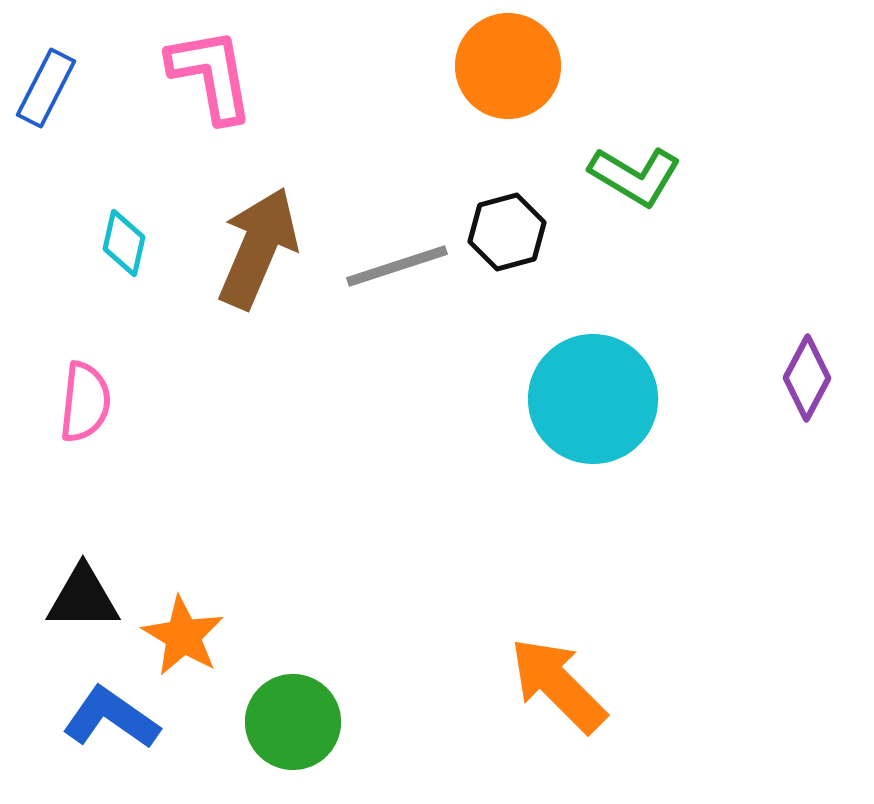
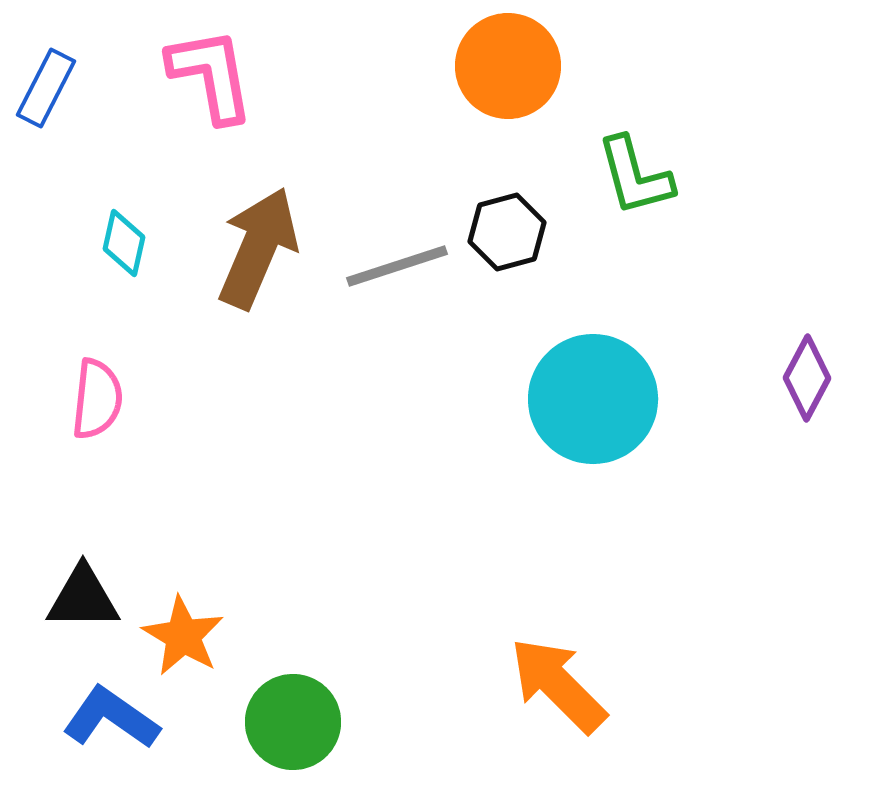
green L-shape: rotated 44 degrees clockwise
pink semicircle: moved 12 px right, 3 px up
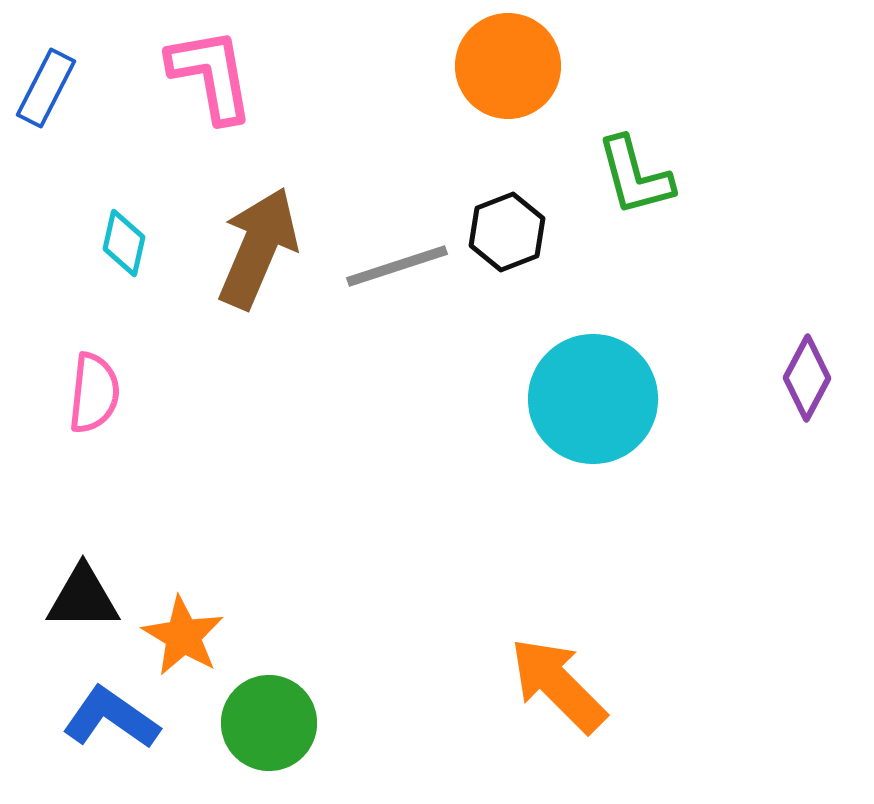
black hexagon: rotated 6 degrees counterclockwise
pink semicircle: moved 3 px left, 6 px up
green circle: moved 24 px left, 1 px down
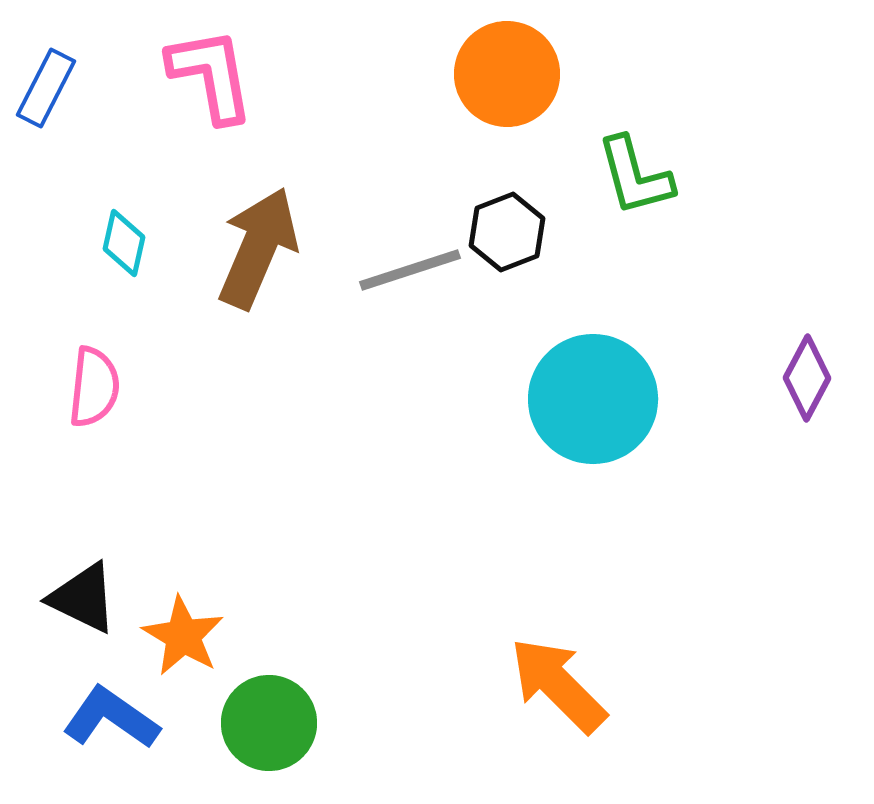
orange circle: moved 1 px left, 8 px down
gray line: moved 13 px right, 4 px down
pink semicircle: moved 6 px up
black triangle: rotated 26 degrees clockwise
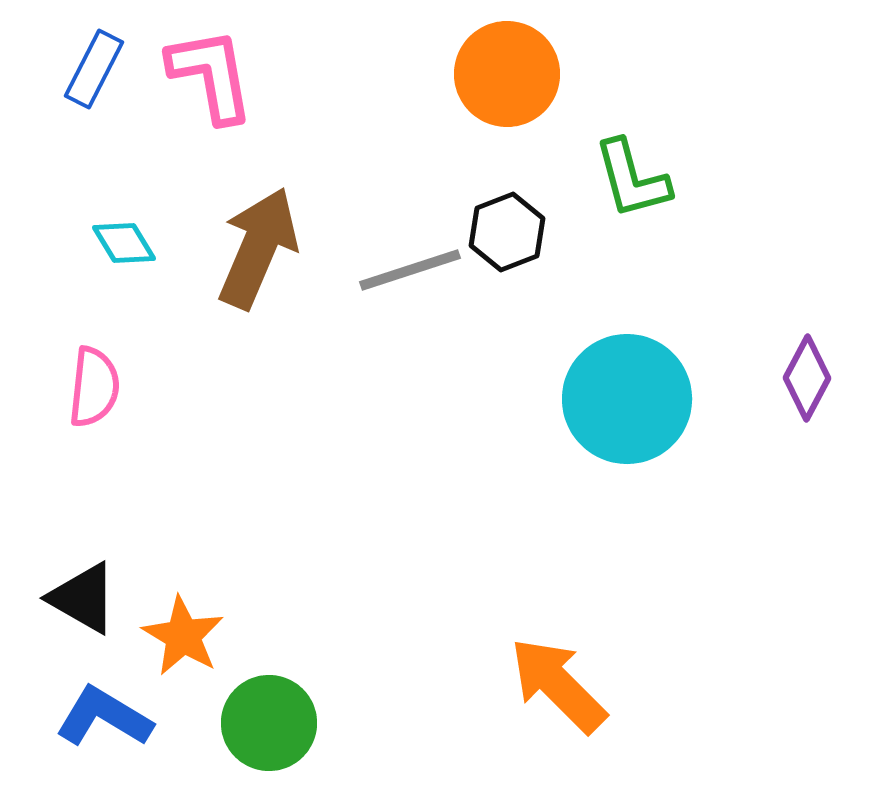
blue rectangle: moved 48 px right, 19 px up
green L-shape: moved 3 px left, 3 px down
cyan diamond: rotated 44 degrees counterclockwise
cyan circle: moved 34 px right
black triangle: rotated 4 degrees clockwise
blue L-shape: moved 7 px left, 1 px up; rotated 4 degrees counterclockwise
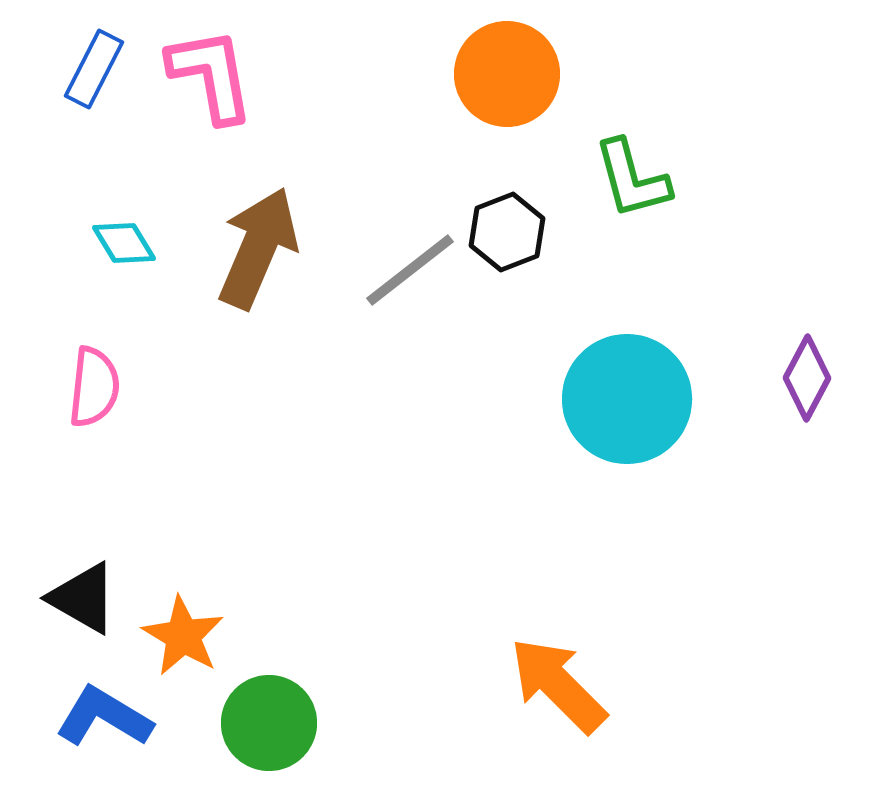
gray line: rotated 20 degrees counterclockwise
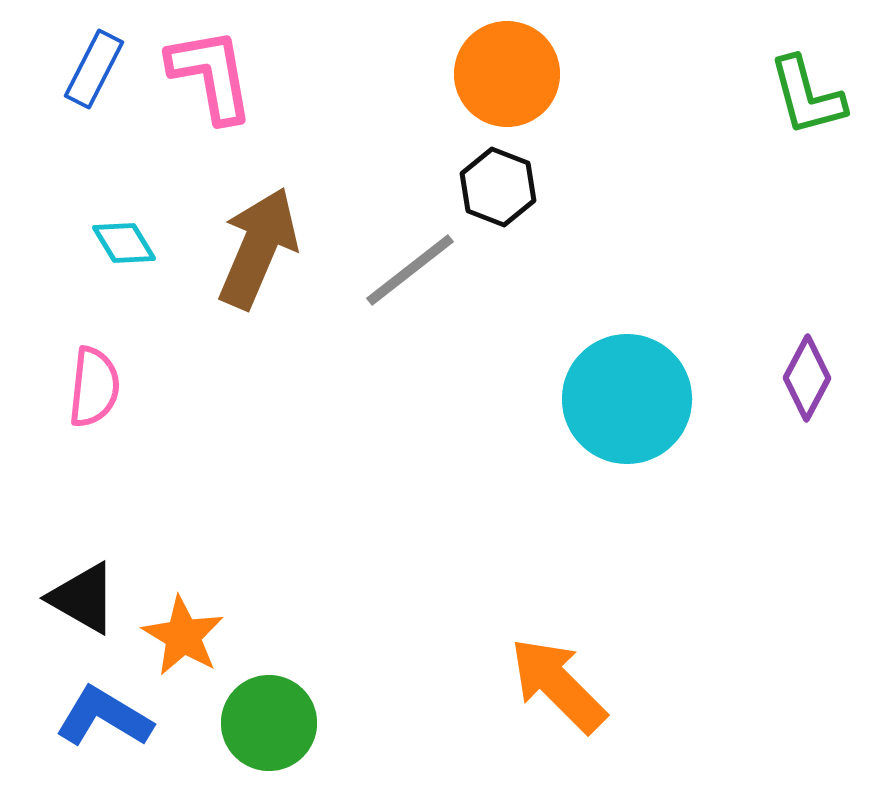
green L-shape: moved 175 px right, 83 px up
black hexagon: moved 9 px left, 45 px up; rotated 18 degrees counterclockwise
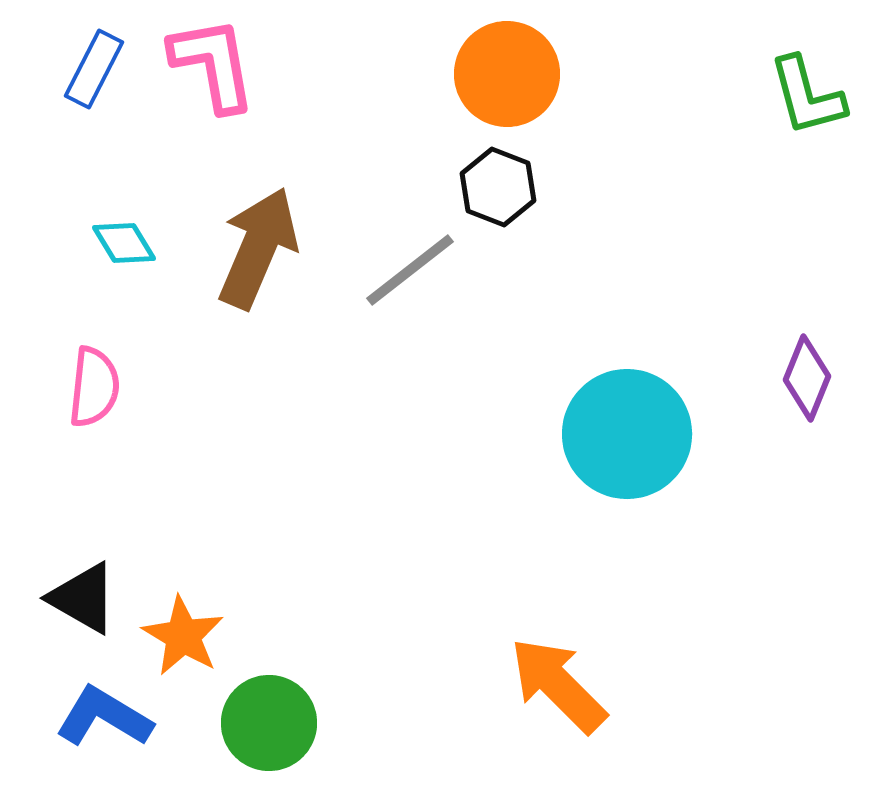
pink L-shape: moved 2 px right, 11 px up
purple diamond: rotated 6 degrees counterclockwise
cyan circle: moved 35 px down
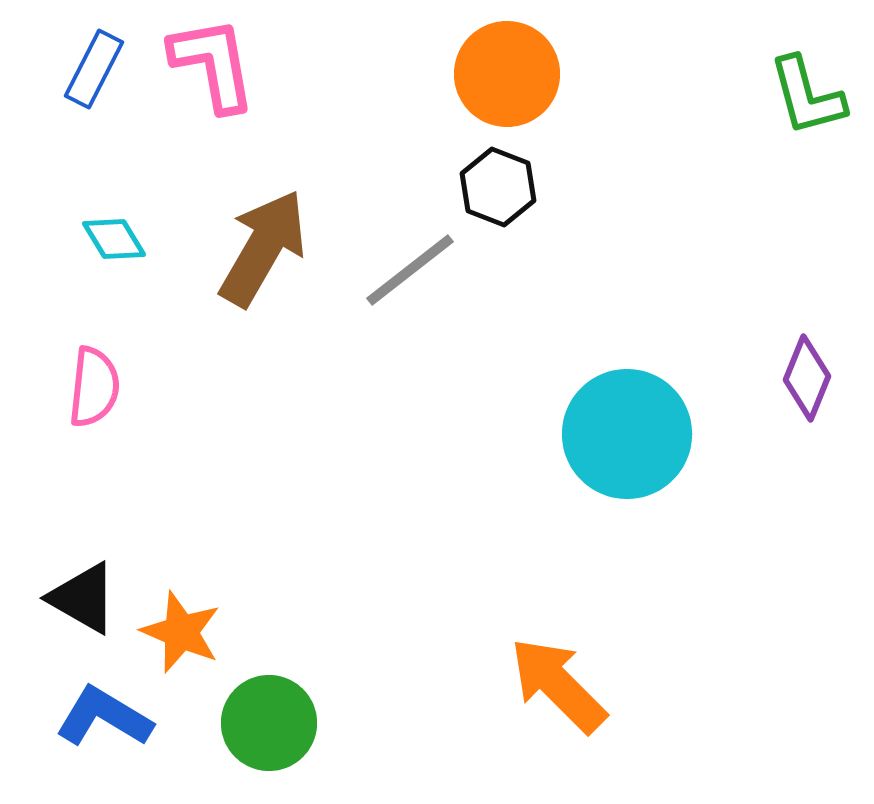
cyan diamond: moved 10 px left, 4 px up
brown arrow: moved 5 px right; rotated 7 degrees clockwise
orange star: moved 2 px left, 4 px up; rotated 8 degrees counterclockwise
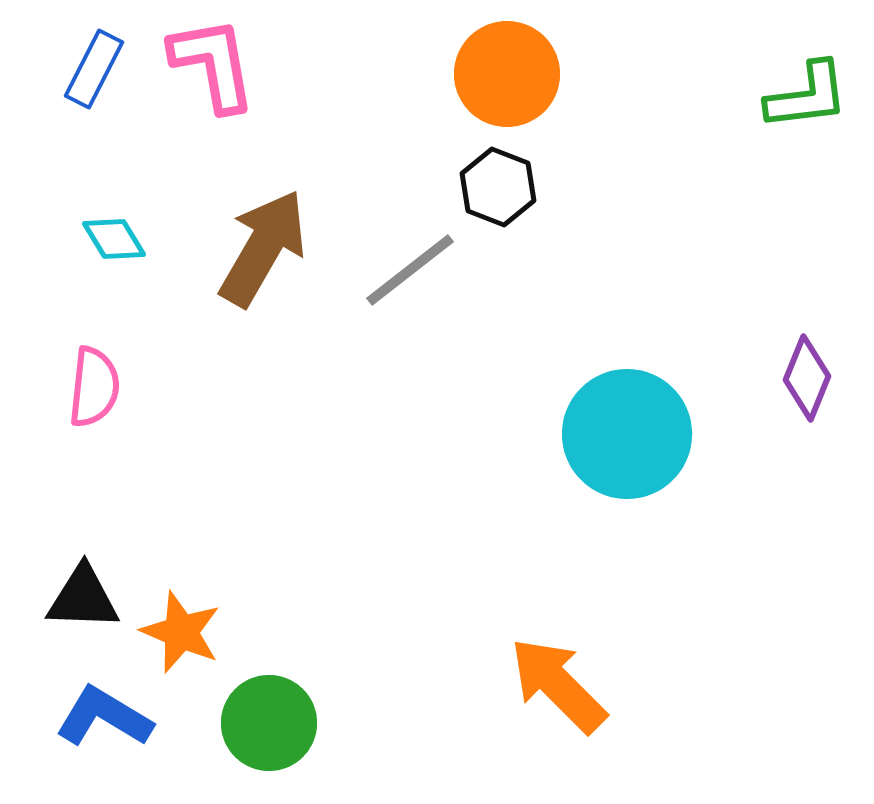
green L-shape: rotated 82 degrees counterclockwise
black triangle: rotated 28 degrees counterclockwise
